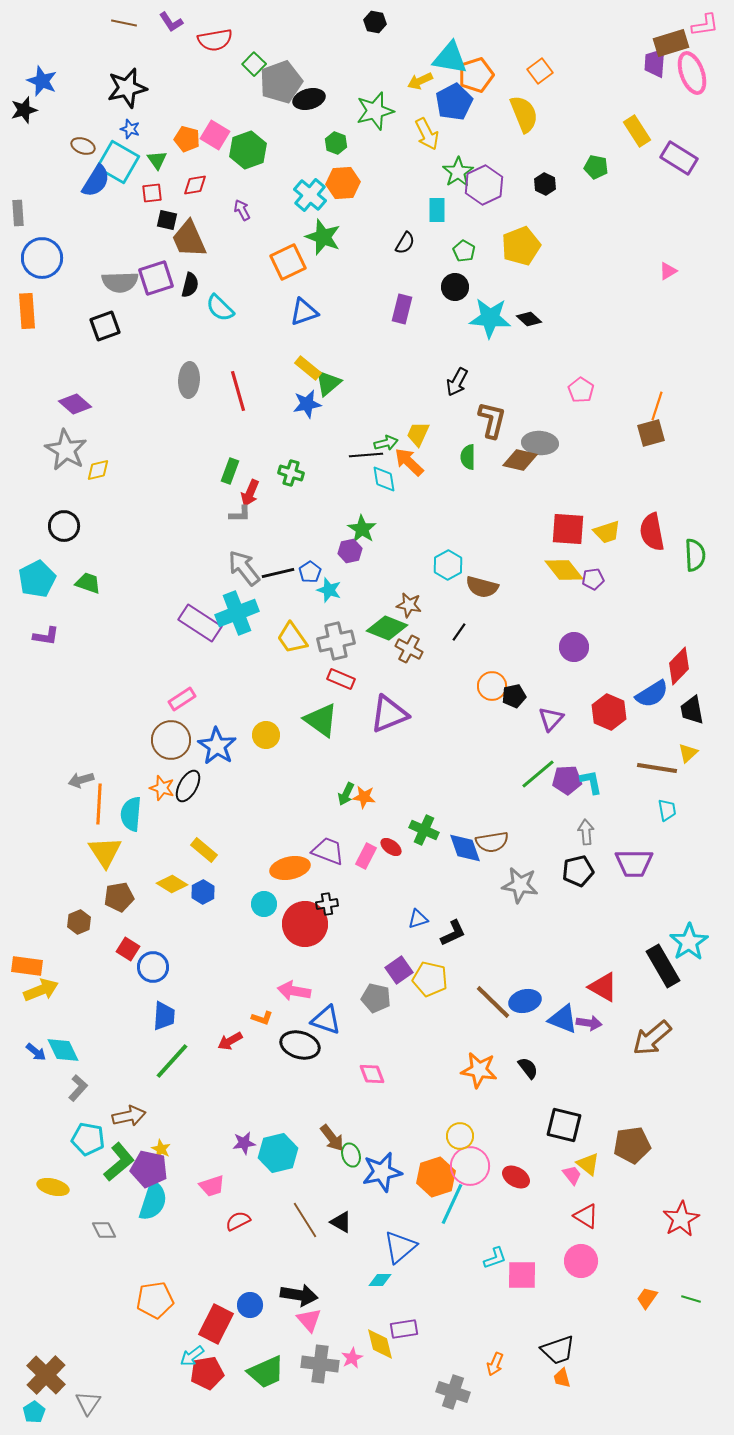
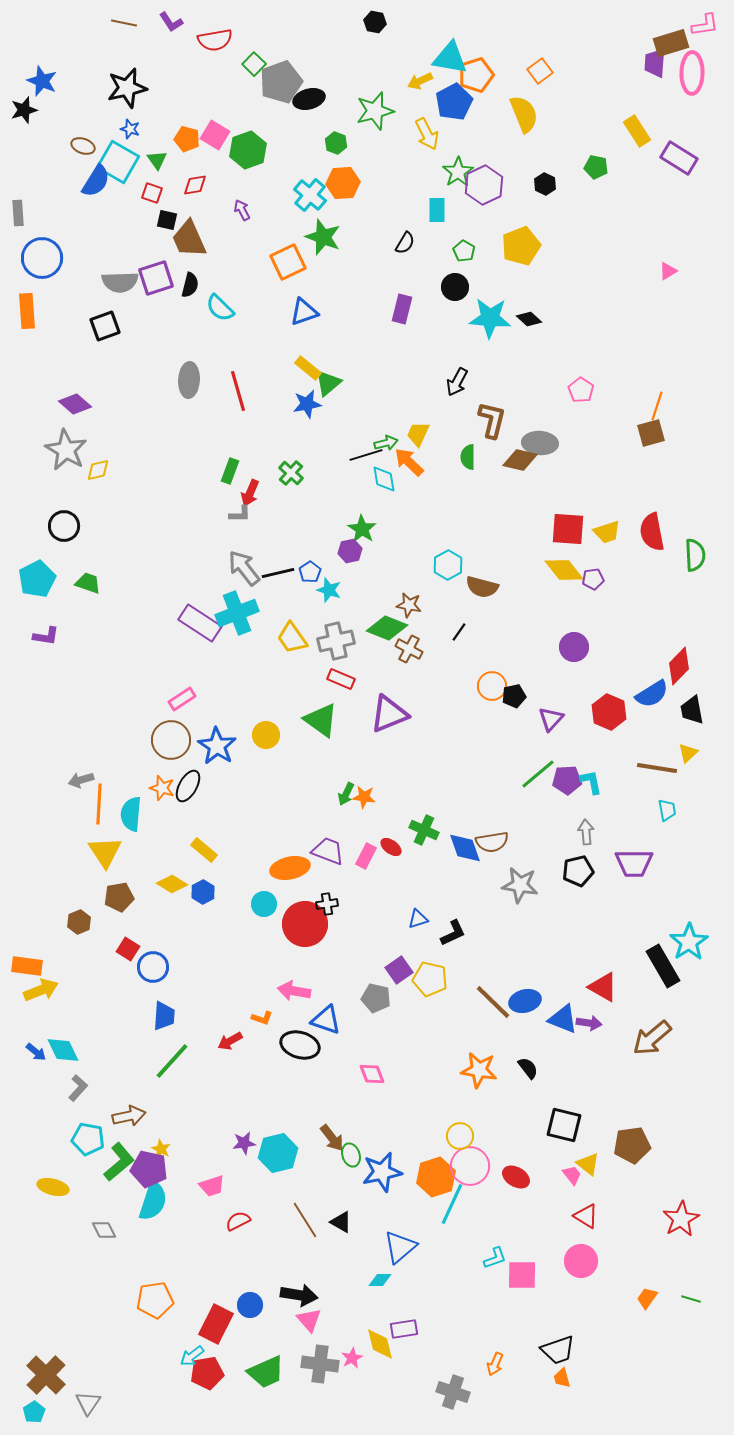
pink ellipse at (692, 73): rotated 21 degrees clockwise
red square at (152, 193): rotated 25 degrees clockwise
black line at (366, 455): rotated 12 degrees counterclockwise
green cross at (291, 473): rotated 25 degrees clockwise
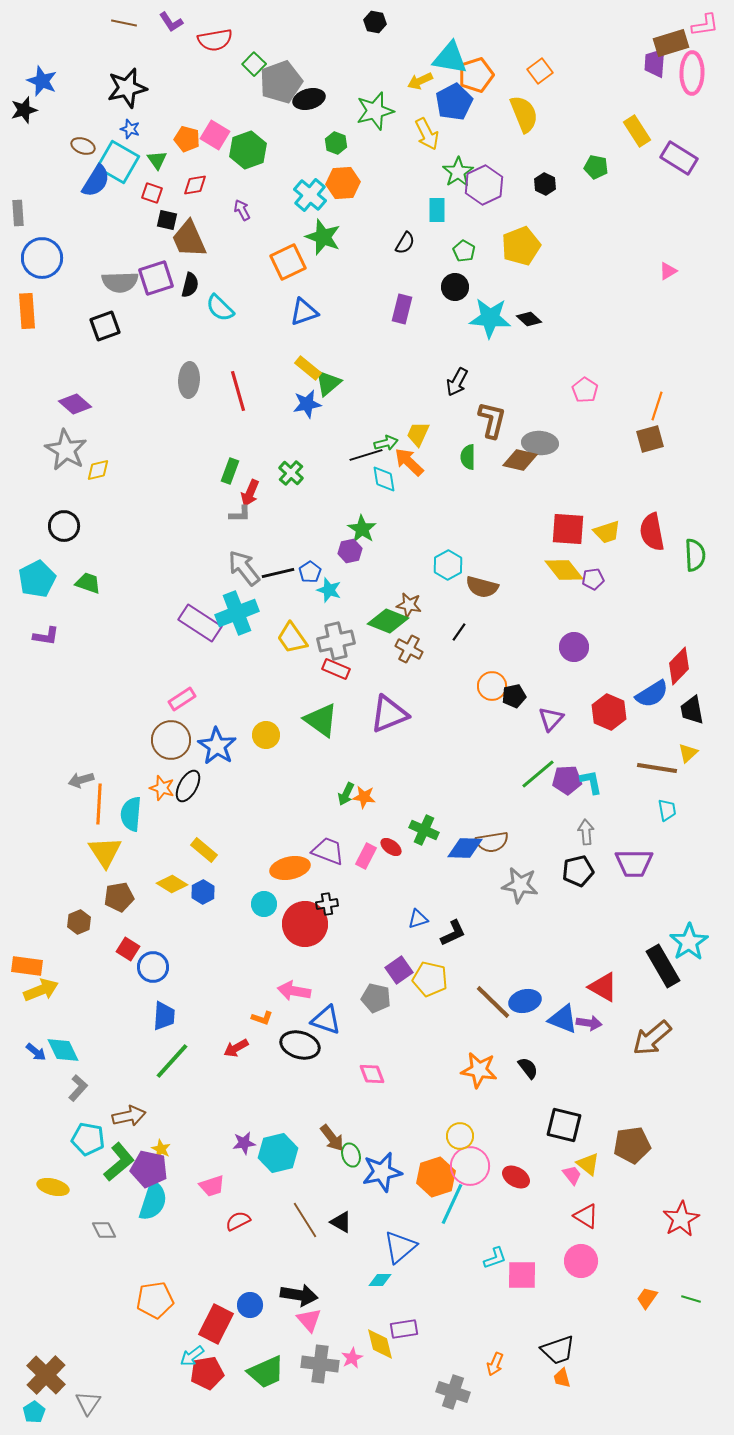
pink pentagon at (581, 390): moved 4 px right
brown square at (651, 433): moved 1 px left, 6 px down
green diamond at (387, 628): moved 1 px right, 7 px up
red rectangle at (341, 679): moved 5 px left, 10 px up
blue diamond at (465, 848): rotated 69 degrees counterclockwise
red arrow at (230, 1041): moved 6 px right, 7 px down
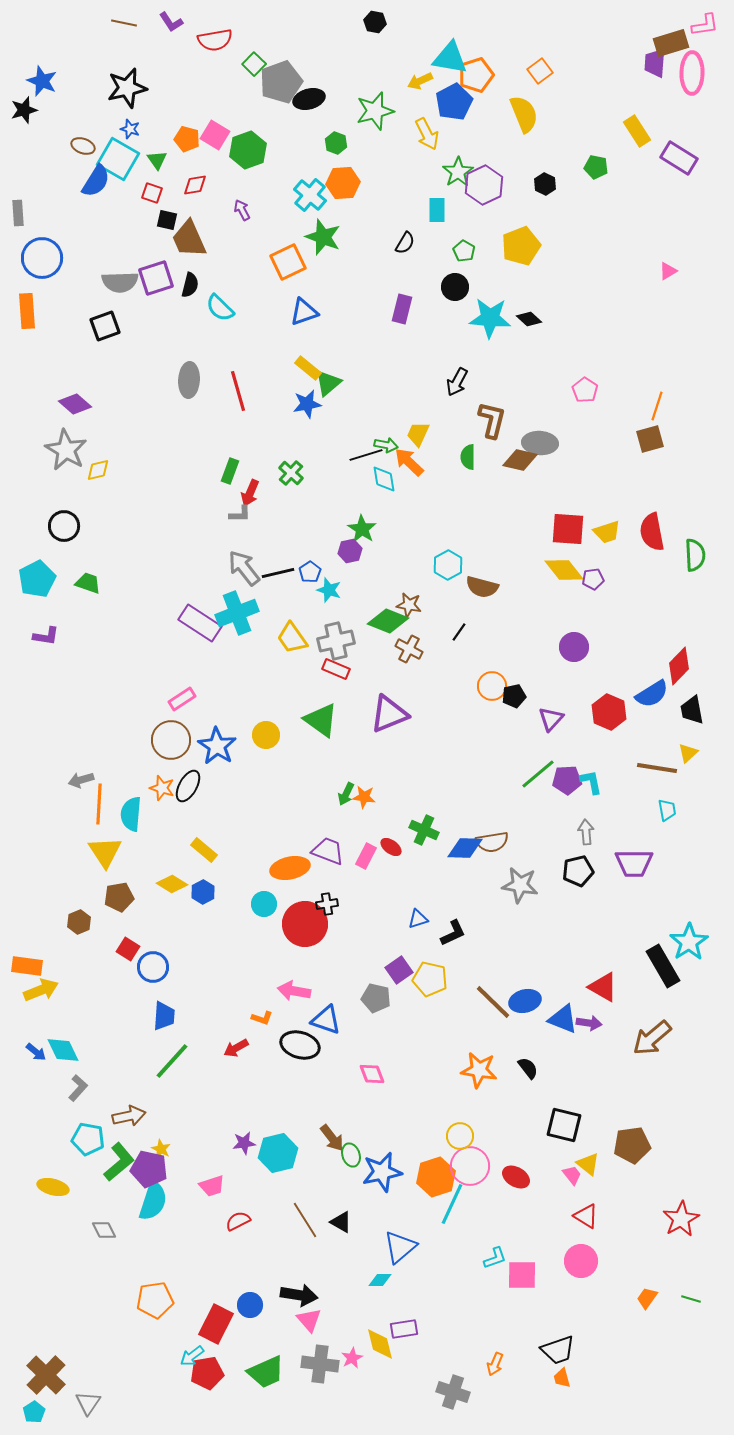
cyan square at (118, 162): moved 3 px up
green arrow at (386, 443): moved 2 px down; rotated 25 degrees clockwise
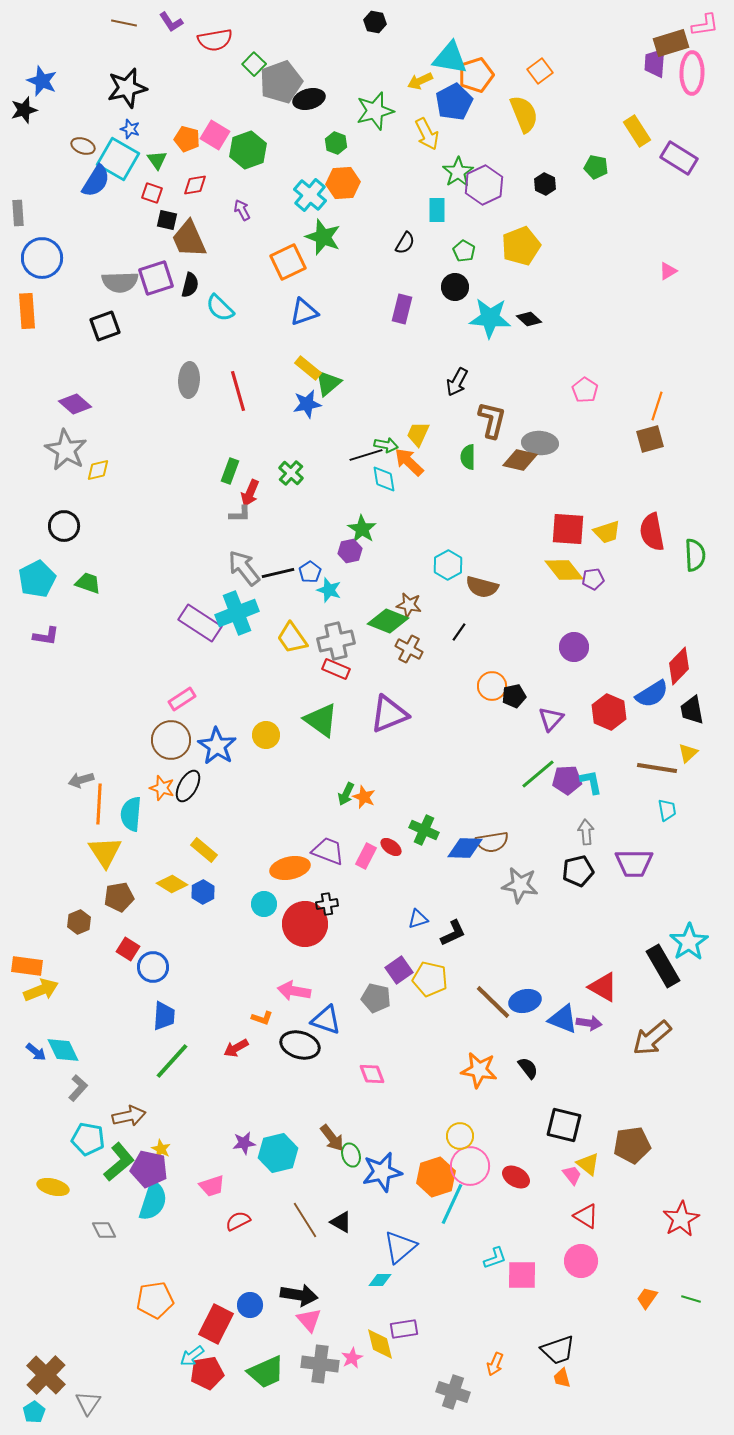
orange star at (364, 797): rotated 15 degrees clockwise
